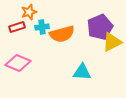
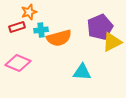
cyan cross: moved 1 px left, 3 px down
orange semicircle: moved 3 px left, 4 px down
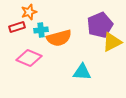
purple pentagon: moved 2 px up
pink diamond: moved 11 px right, 5 px up
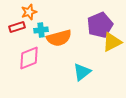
pink diamond: rotated 45 degrees counterclockwise
cyan triangle: rotated 42 degrees counterclockwise
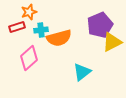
pink diamond: rotated 20 degrees counterclockwise
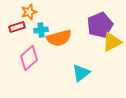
cyan triangle: moved 1 px left, 1 px down
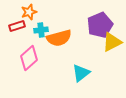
red rectangle: moved 1 px up
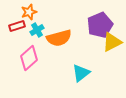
cyan cross: moved 4 px left; rotated 24 degrees counterclockwise
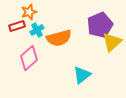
yellow triangle: rotated 15 degrees counterclockwise
cyan triangle: moved 1 px right, 2 px down
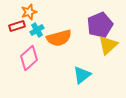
yellow triangle: moved 4 px left, 3 px down
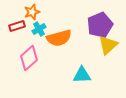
orange star: moved 3 px right
cyan cross: moved 2 px right, 1 px up
cyan triangle: rotated 36 degrees clockwise
